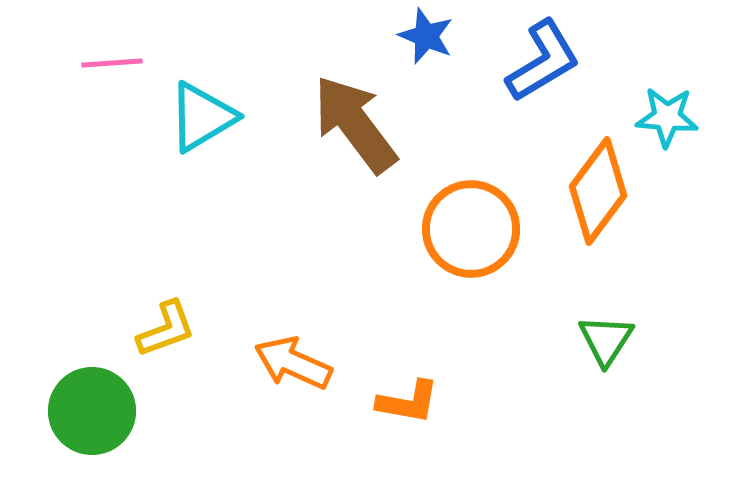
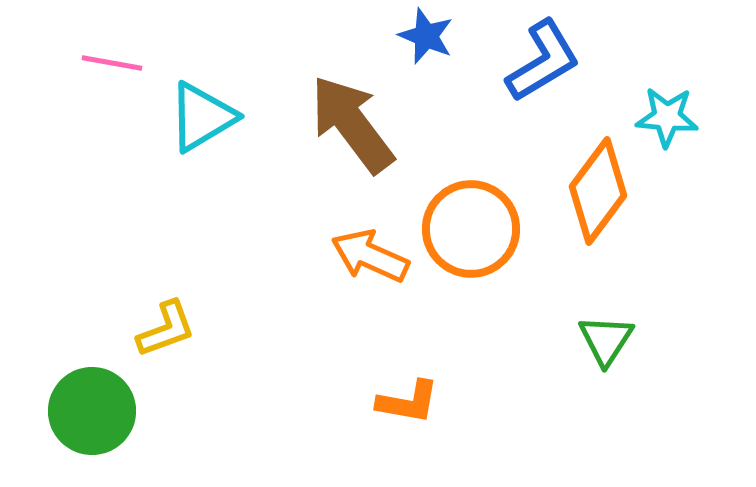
pink line: rotated 14 degrees clockwise
brown arrow: moved 3 px left
orange arrow: moved 77 px right, 107 px up
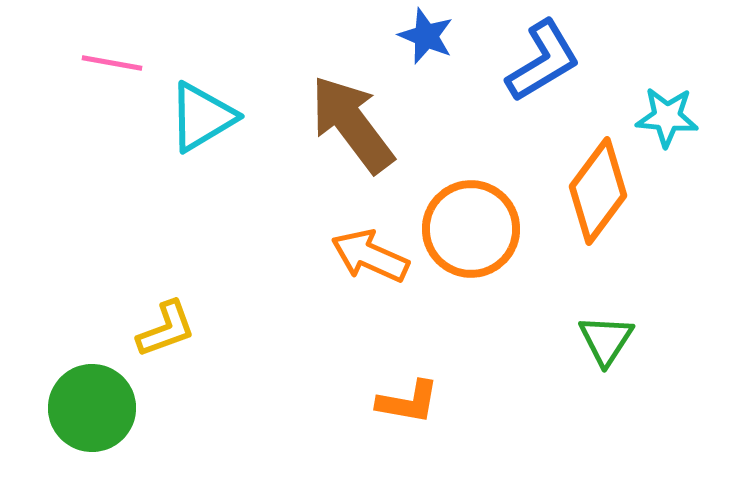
green circle: moved 3 px up
